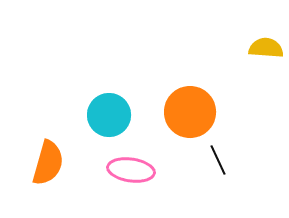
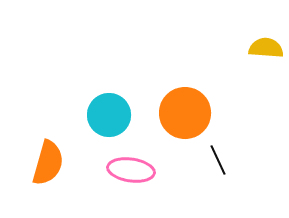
orange circle: moved 5 px left, 1 px down
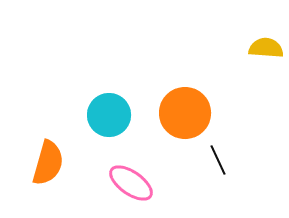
pink ellipse: moved 13 px down; rotated 27 degrees clockwise
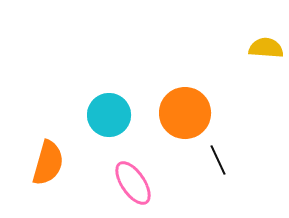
pink ellipse: moved 2 px right; rotated 21 degrees clockwise
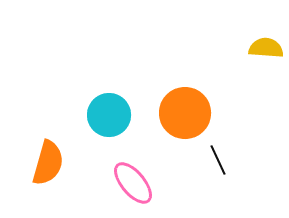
pink ellipse: rotated 6 degrees counterclockwise
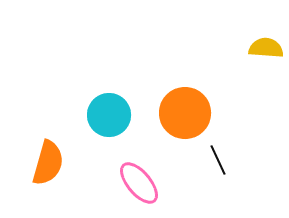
pink ellipse: moved 6 px right
